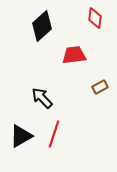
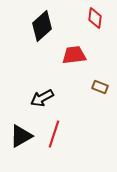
brown rectangle: rotated 49 degrees clockwise
black arrow: rotated 75 degrees counterclockwise
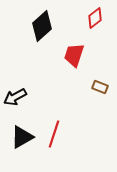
red diamond: rotated 45 degrees clockwise
red trapezoid: rotated 65 degrees counterclockwise
black arrow: moved 27 px left, 1 px up
black triangle: moved 1 px right, 1 px down
